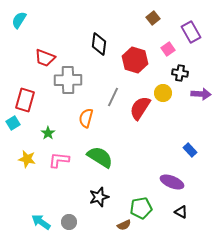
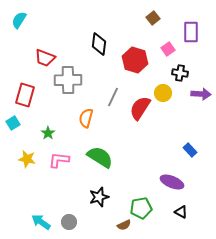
purple rectangle: rotated 30 degrees clockwise
red rectangle: moved 5 px up
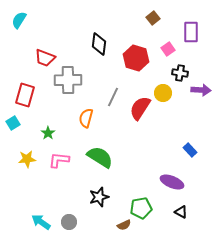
red hexagon: moved 1 px right, 2 px up
purple arrow: moved 4 px up
yellow star: rotated 18 degrees counterclockwise
